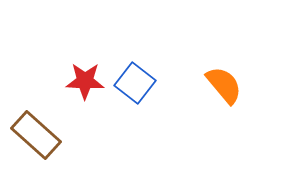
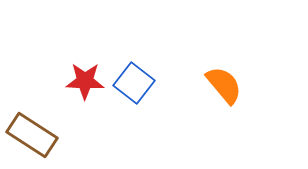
blue square: moved 1 px left
brown rectangle: moved 4 px left; rotated 9 degrees counterclockwise
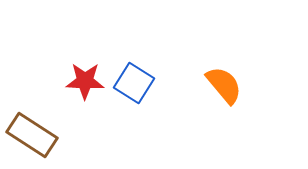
blue square: rotated 6 degrees counterclockwise
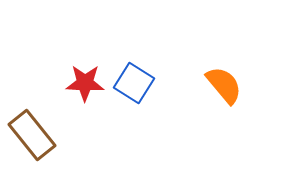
red star: moved 2 px down
brown rectangle: rotated 18 degrees clockwise
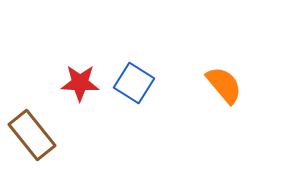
red star: moved 5 px left
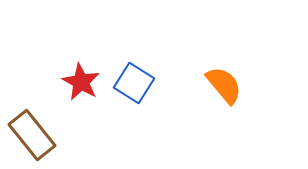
red star: moved 1 px right, 1 px up; rotated 27 degrees clockwise
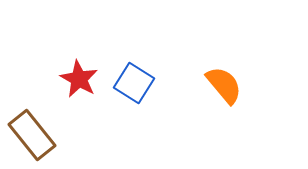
red star: moved 2 px left, 3 px up
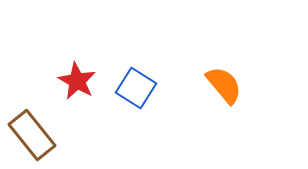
red star: moved 2 px left, 2 px down
blue square: moved 2 px right, 5 px down
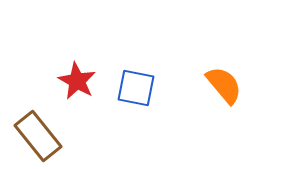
blue square: rotated 21 degrees counterclockwise
brown rectangle: moved 6 px right, 1 px down
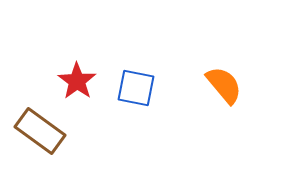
red star: rotated 6 degrees clockwise
brown rectangle: moved 2 px right, 5 px up; rotated 15 degrees counterclockwise
